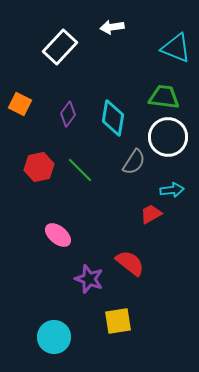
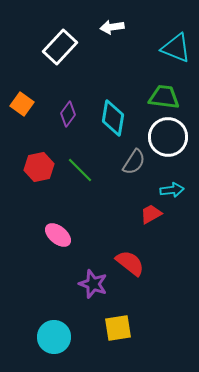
orange square: moved 2 px right; rotated 10 degrees clockwise
purple star: moved 4 px right, 5 px down
yellow square: moved 7 px down
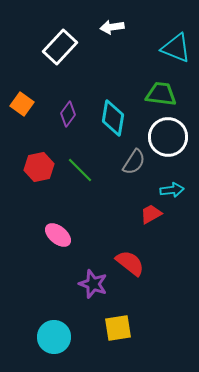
green trapezoid: moved 3 px left, 3 px up
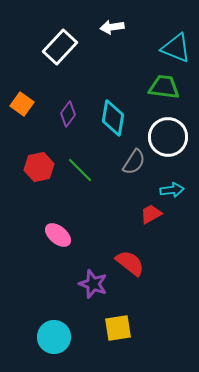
green trapezoid: moved 3 px right, 7 px up
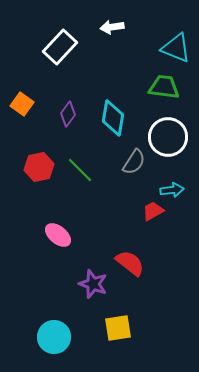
red trapezoid: moved 2 px right, 3 px up
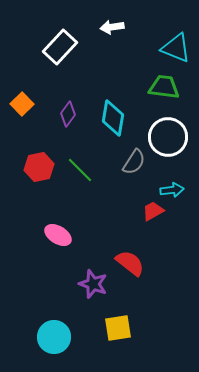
orange square: rotated 10 degrees clockwise
pink ellipse: rotated 8 degrees counterclockwise
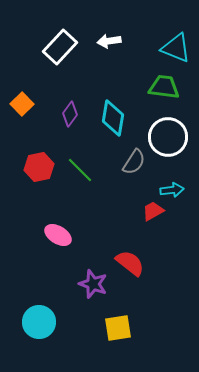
white arrow: moved 3 px left, 14 px down
purple diamond: moved 2 px right
cyan circle: moved 15 px left, 15 px up
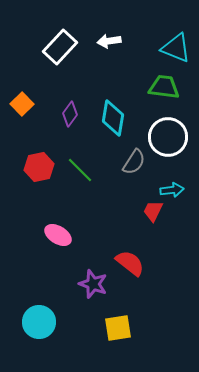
red trapezoid: rotated 35 degrees counterclockwise
